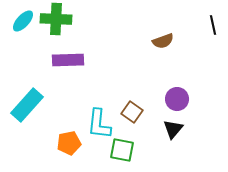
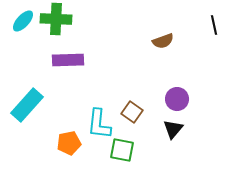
black line: moved 1 px right
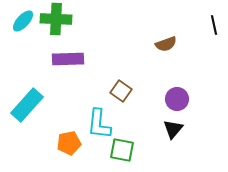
brown semicircle: moved 3 px right, 3 px down
purple rectangle: moved 1 px up
brown square: moved 11 px left, 21 px up
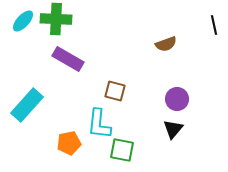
purple rectangle: rotated 32 degrees clockwise
brown square: moved 6 px left; rotated 20 degrees counterclockwise
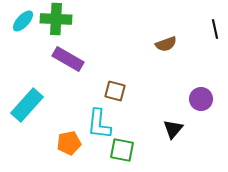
black line: moved 1 px right, 4 px down
purple circle: moved 24 px right
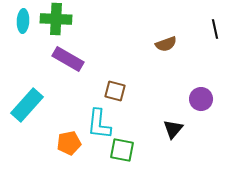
cyan ellipse: rotated 40 degrees counterclockwise
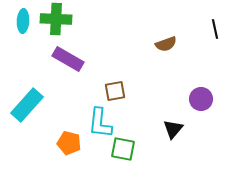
brown square: rotated 25 degrees counterclockwise
cyan L-shape: moved 1 px right, 1 px up
orange pentagon: rotated 25 degrees clockwise
green square: moved 1 px right, 1 px up
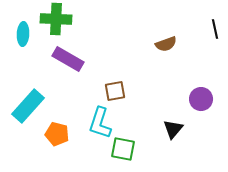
cyan ellipse: moved 13 px down
cyan rectangle: moved 1 px right, 1 px down
cyan L-shape: rotated 12 degrees clockwise
orange pentagon: moved 12 px left, 9 px up
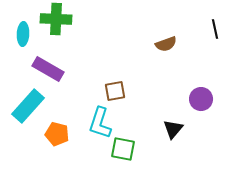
purple rectangle: moved 20 px left, 10 px down
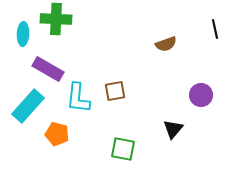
purple circle: moved 4 px up
cyan L-shape: moved 22 px left, 25 px up; rotated 12 degrees counterclockwise
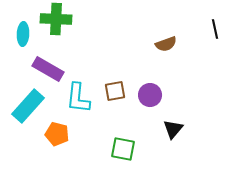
purple circle: moved 51 px left
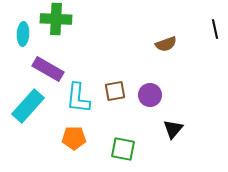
orange pentagon: moved 17 px right, 4 px down; rotated 15 degrees counterclockwise
